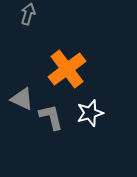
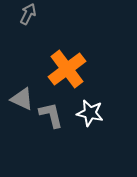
gray arrow: rotated 10 degrees clockwise
white star: rotated 28 degrees clockwise
gray L-shape: moved 2 px up
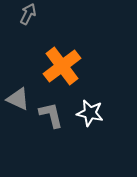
orange cross: moved 5 px left, 3 px up
gray triangle: moved 4 px left
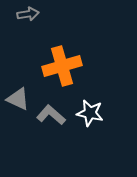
gray arrow: rotated 55 degrees clockwise
orange cross: rotated 21 degrees clockwise
gray L-shape: rotated 36 degrees counterclockwise
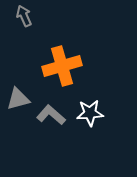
gray arrow: moved 4 px left, 2 px down; rotated 105 degrees counterclockwise
gray triangle: rotated 40 degrees counterclockwise
white star: rotated 16 degrees counterclockwise
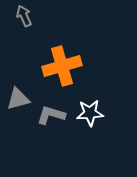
gray L-shape: rotated 24 degrees counterclockwise
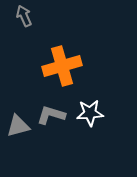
gray triangle: moved 27 px down
